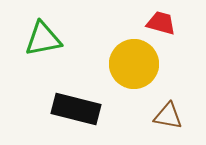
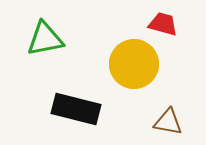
red trapezoid: moved 2 px right, 1 px down
green triangle: moved 2 px right
brown triangle: moved 6 px down
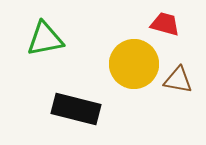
red trapezoid: moved 2 px right
brown triangle: moved 10 px right, 42 px up
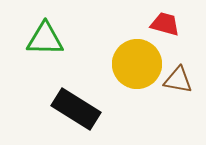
green triangle: rotated 12 degrees clockwise
yellow circle: moved 3 px right
black rectangle: rotated 18 degrees clockwise
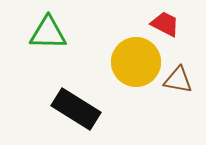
red trapezoid: rotated 12 degrees clockwise
green triangle: moved 3 px right, 6 px up
yellow circle: moved 1 px left, 2 px up
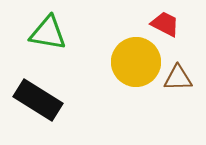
green triangle: rotated 9 degrees clockwise
brown triangle: moved 2 px up; rotated 12 degrees counterclockwise
black rectangle: moved 38 px left, 9 px up
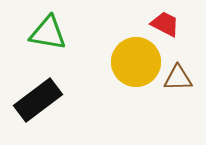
black rectangle: rotated 69 degrees counterclockwise
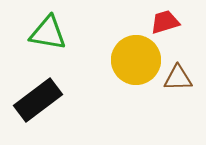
red trapezoid: moved 2 px up; rotated 44 degrees counterclockwise
yellow circle: moved 2 px up
